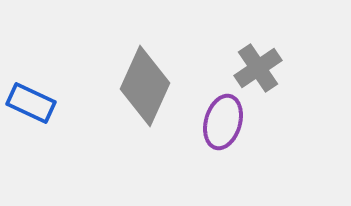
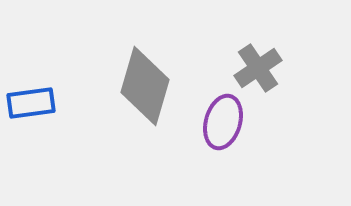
gray diamond: rotated 8 degrees counterclockwise
blue rectangle: rotated 33 degrees counterclockwise
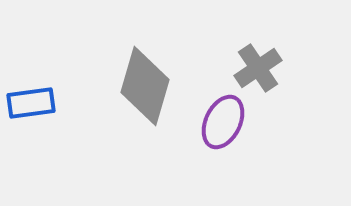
purple ellipse: rotated 10 degrees clockwise
